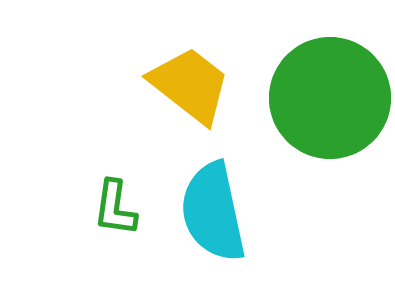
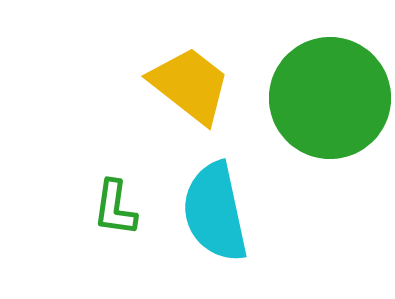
cyan semicircle: moved 2 px right
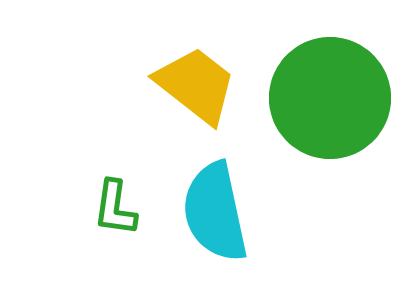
yellow trapezoid: moved 6 px right
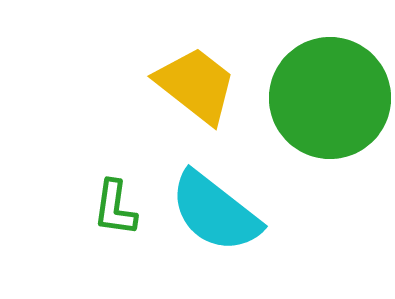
cyan semicircle: rotated 40 degrees counterclockwise
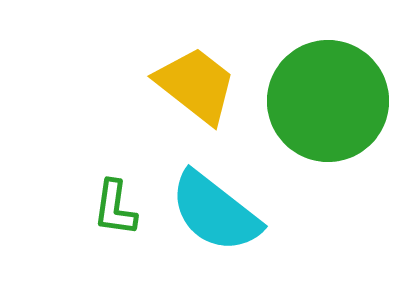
green circle: moved 2 px left, 3 px down
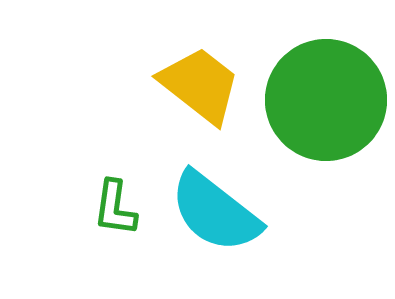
yellow trapezoid: moved 4 px right
green circle: moved 2 px left, 1 px up
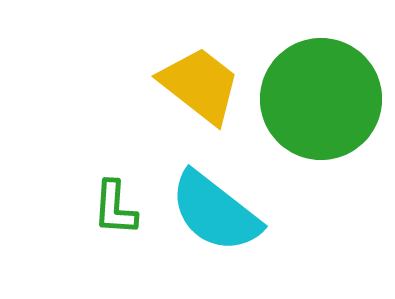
green circle: moved 5 px left, 1 px up
green L-shape: rotated 4 degrees counterclockwise
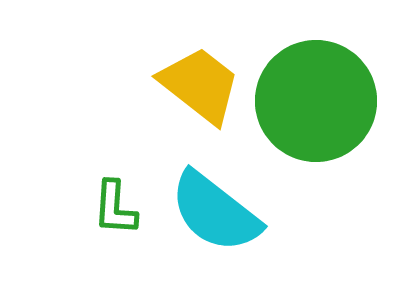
green circle: moved 5 px left, 2 px down
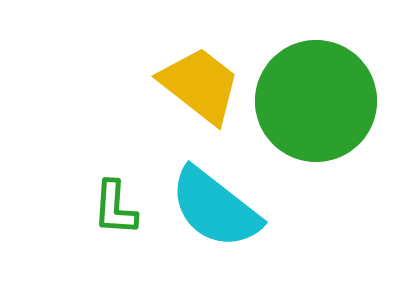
cyan semicircle: moved 4 px up
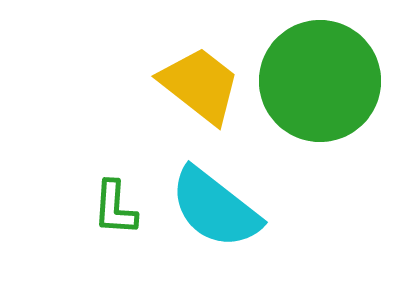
green circle: moved 4 px right, 20 px up
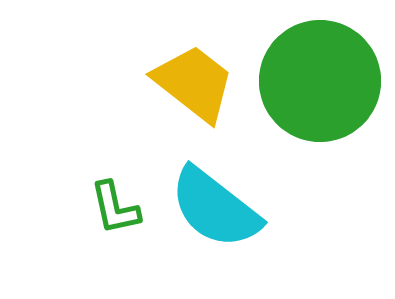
yellow trapezoid: moved 6 px left, 2 px up
green L-shape: rotated 16 degrees counterclockwise
